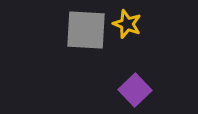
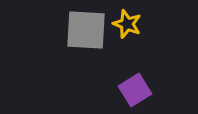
purple square: rotated 12 degrees clockwise
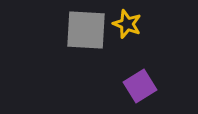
purple square: moved 5 px right, 4 px up
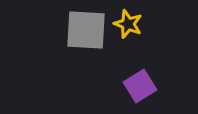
yellow star: moved 1 px right
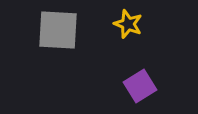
gray square: moved 28 px left
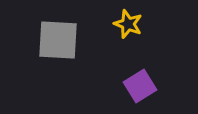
gray square: moved 10 px down
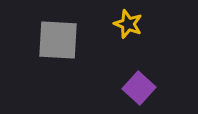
purple square: moved 1 px left, 2 px down; rotated 16 degrees counterclockwise
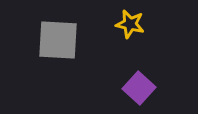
yellow star: moved 2 px right; rotated 8 degrees counterclockwise
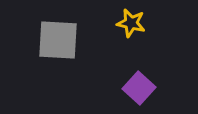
yellow star: moved 1 px right, 1 px up
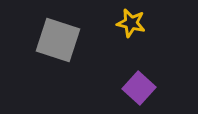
gray square: rotated 15 degrees clockwise
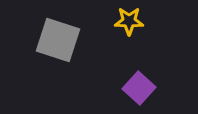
yellow star: moved 2 px left, 2 px up; rotated 12 degrees counterclockwise
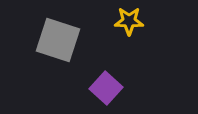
purple square: moved 33 px left
